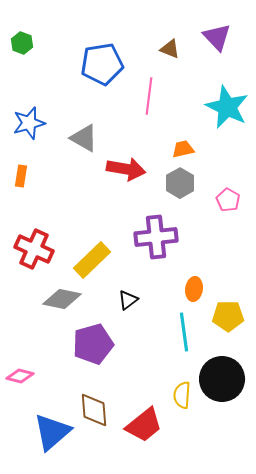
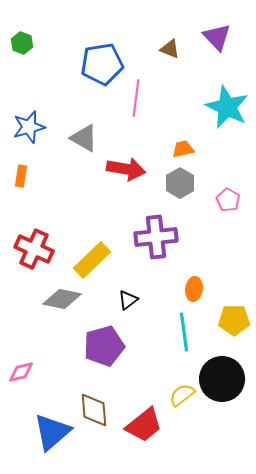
pink line: moved 13 px left, 2 px down
blue star: moved 4 px down
yellow pentagon: moved 6 px right, 4 px down
purple pentagon: moved 11 px right, 2 px down
pink diamond: moved 1 px right, 4 px up; rotated 28 degrees counterclockwise
yellow semicircle: rotated 48 degrees clockwise
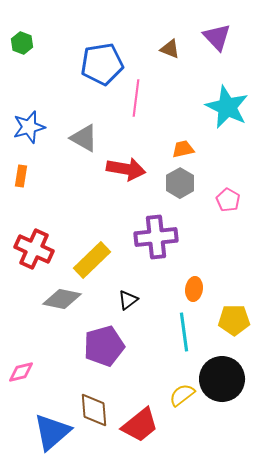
red trapezoid: moved 4 px left
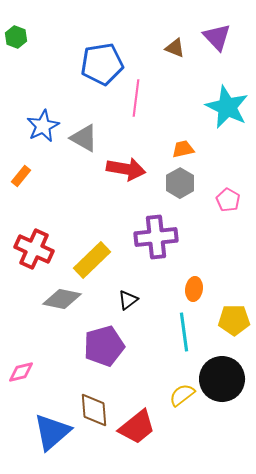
green hexagon: moved 6 px left, 6 px up
brown triangle: moved 5 px right, 1 px up
blue star: moved 14 px right, 1 px up; rotated 12 degrees counterclockwise
orange rectangle: rotated 30 degrees clockwise
red trapezoid: moved 3 px left, 2 px down
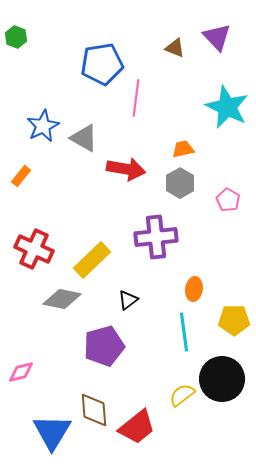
blue triangle: rotated 18 degrees counterclockwise
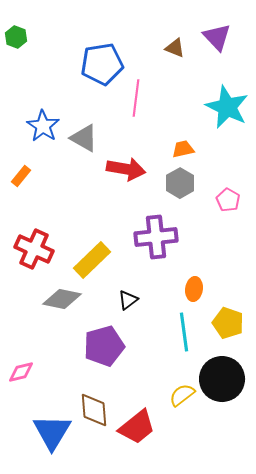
blue star: rotated 12 degrees counterclockwise
yellow pentagon: moved 6 px left, 3 px down; rotated 20 degrees clockwise
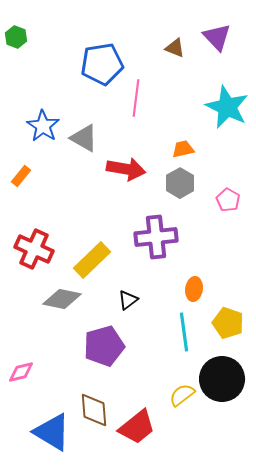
blue triangle: rotated 30 degrees counterclockwise
